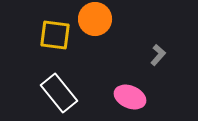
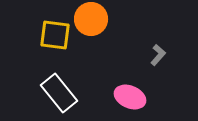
orange circle: moved 4 px left
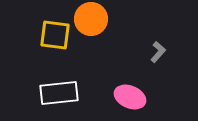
gray L-shape: moved 3 px up
white rectangle: rotated 57 degrees counterclockwise
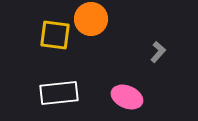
pink ellipse: moved 3 px left
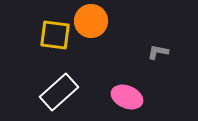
orange circle: moved 2 px down
gray L-shape: rotated 120 degrees counterclockwise
white rectangle: moved 1 px up; rotated 36 degrees counterclockwise
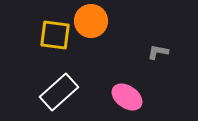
pink ellipse: rotated 12 degrees clockwise
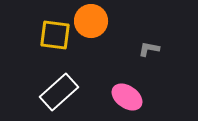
gray L-shape: moved 9 px left, 3 px up
